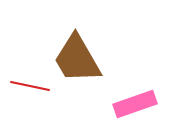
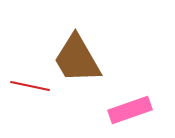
pink rectangle: moved 5 px left, 6 px down
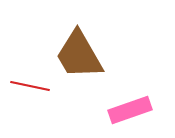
brown trapezoid: moved 2 px right, 4 px up
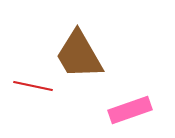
red line: moved 3 px right
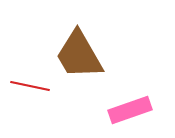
red line: moved 3 px left
